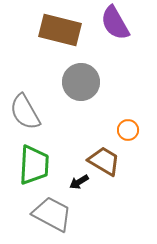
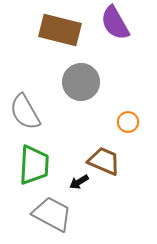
orange circle: moved 8 px up
brown trapezoid: rotated 8 degrees counterclockwise
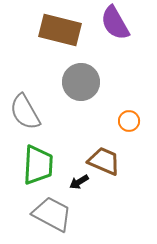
orange circle: moved 1 px right, 1 px up
green trapezoid: moved 4 px right
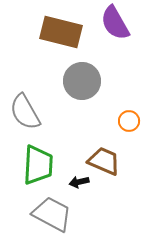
brown rectangle: moved 1 px right, 2 px down
gray circle: moved 1 px right, 1 px up
black arrow: rotated 18 degrees clockwise
